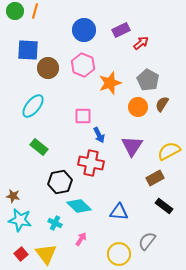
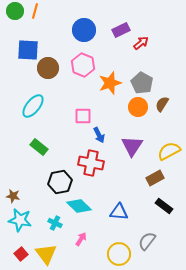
gray pentagon: moved 6 px left, 3 px down
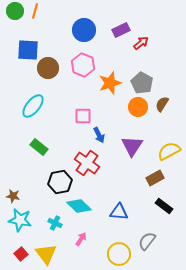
red cross: moved 4 px left; rotated 25 degrees clockwise
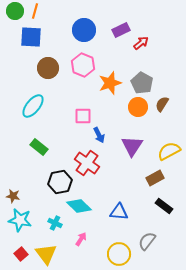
blue square: moved 3 px right, 13 px up
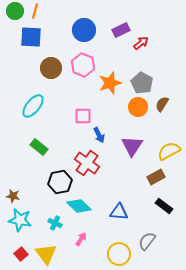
brown circle: moved 3 px right
brown rectangle: moved 1 px right, 1 px up
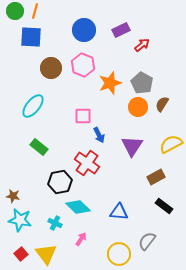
red arrow: moved 1 px right, 2 px down
yellow semicircle: moved 2 px right, 7 px up
cyan diamond: moved 1 px left, 1 px down
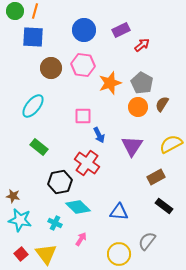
blue square: moved 2 px right
pink hexagon: rotated 15 degrees counterclockwise
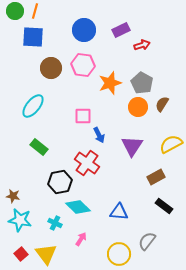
red arrow: rotated 21 degrees clockwise
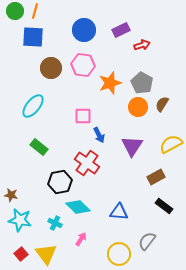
brown star: moved 2 px left, 1 px up
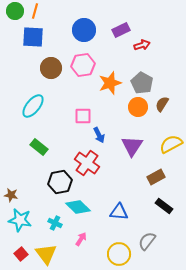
pink hexagon: rotated 15 degrees counterclockwise
